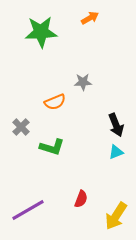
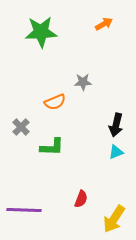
orange arrow: moved 14 px right, 6 px down
black arrow: rotated 35 degrees clockwise
green L-shape: rotated 15 degrees counterclockwise
purple line: moved 4 px left; rotated 32 degrees clockwise
yellow arrow: moved 2 px left, 3 px down
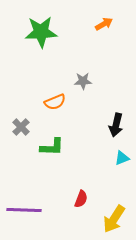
gray star: moved 1 px up
cyan triangle: moved 6 px right, 6 px down
